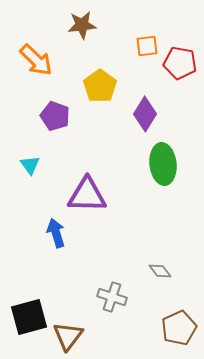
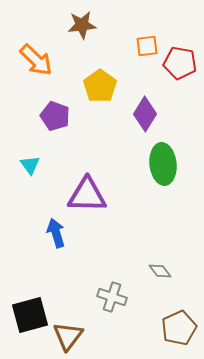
black square: moved 1 px right, 2 px up
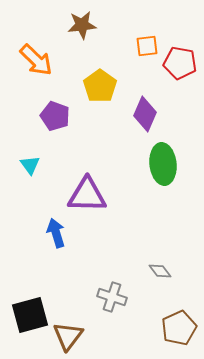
purple diamond: rotated 8 degrees counterclockwise
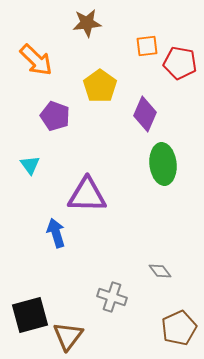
brown star: moved 5 px right, 2 px up
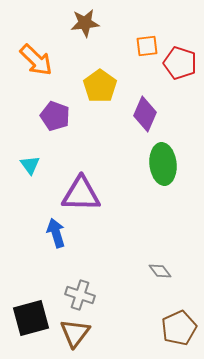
brown star: moved 2 px left
red pentagon: rotated 8 degrees clockwise
purple triangle: moved 6 px left, 1 px up
gray cross: moved 32 px left, 2 px up
black square: moved 1 px right, 3 px down
brown triangle: moved 7 px right, 3 px up
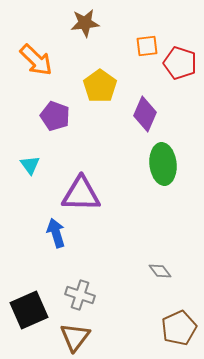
black square: moved 2 px left, 8 px up; rotated 9 degrees counterclockwise
brown triangle: moved 4 px down
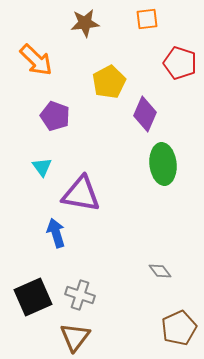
orange square: moved 27 px up
yellow pentagon: moved 9 px right, 4 px up; rotated 8 degrees clockwise
cyan triangle: moved 12 px right, 2 px down
purple triangle: rotated 9 degrees clockwise
black square: moved 4 px right, 13 px up
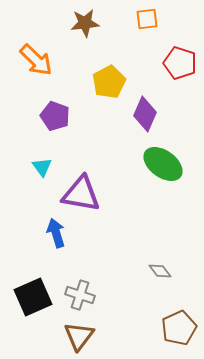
green ellipse: rotated 48 degrees counterclockwise
brown triangle: moved 4 px right, 1 px up
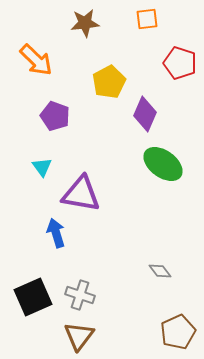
brown pentagon: moved 1 px left, 4 px down
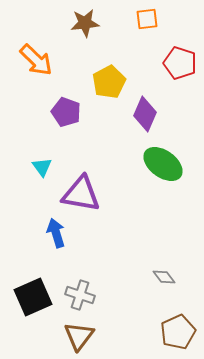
purple pentagon: moved 11 px right, 4 px up
gray diamond: moved 4 px right, 6 px down
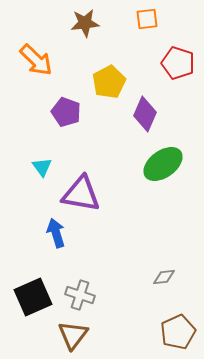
red pentagon: moved 2 px left
green ellipse: rotated 72 degrees counterclockwise
gray diamond: rotated 60 degrees counterclockwise
brown triangle: moved 6 px left, 1 px up
